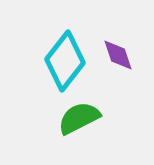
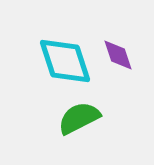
cyan diamond: rotated 56 degrees counterclockwise
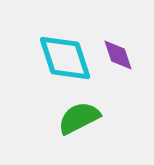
cyan diamond: moved 3 px up
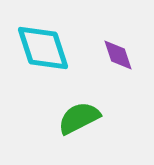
cyan diamond: moved 22 px left, 10 px up
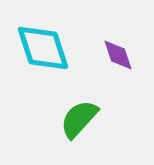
green semicircle: moved 1 px down; rotated 21 degrees counterclockwise
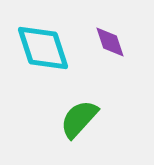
purple diamond: moved 8 px left, 13 px up
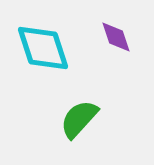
purple diamond: moved 6 px right, 5 px up
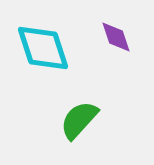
green semicircle: moved 1 px down
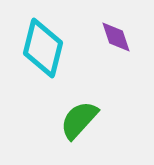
cyan diamond: rotated 32 degrees clockwise
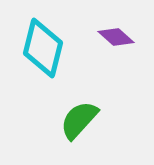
purple diamond: rotated 30 degrees counterclockwise
